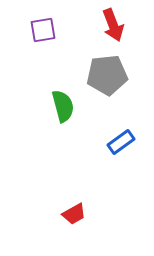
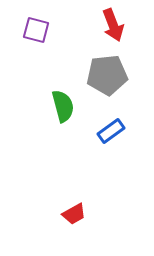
purple square: moved 7 px left; rotated 24 degrees clockwise
blue rectangle: moved 10 px left, 11 px up
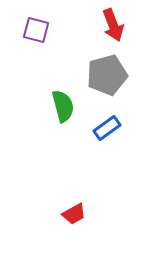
gray pentagon: rotated 9 degrees counterclockwise
blue rectangle: moved 4 px left, 3 px up
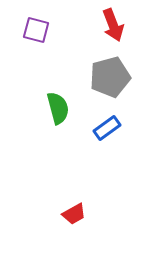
gray pentagon: moved 3 px right, 2 px down
green semicircle: moved 5 px left, 2 px down
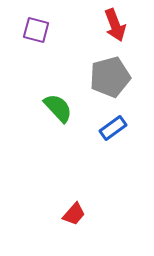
red arrow: moved 2 px right
green semicircle: rotated 28 degrees counterclockwise
blue rectangle: moved 6 px right
red trapezoid: rotated 20 degrees counterclockwise
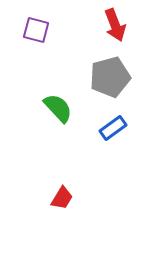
red trapezoid: moved 12 px left, 16 px up; rotated 10 degrees counterclockwise
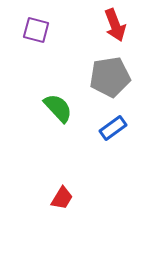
gray pentagon: rotated 6 degrees clockwise
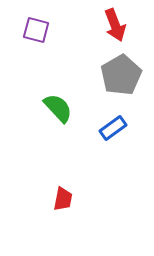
gray pentagon: moved 11 px right, 2 px up; rotated 21 degrees counterclockwise
red trapezoid: moved 1 px right, 1 px down; rotated 20 degrees counterclockwise
